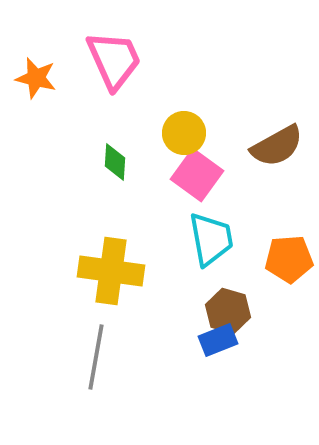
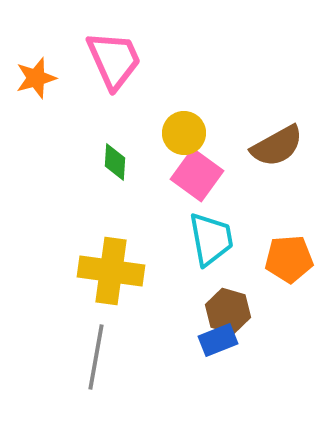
orange star: rotated 30 degrees counterclockwise
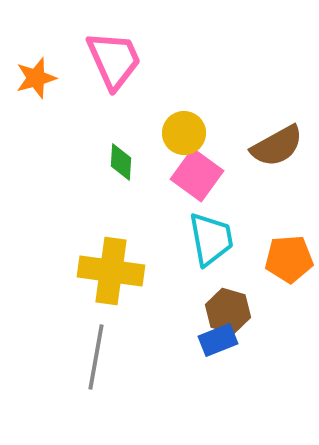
green diamond: moved 6 px right
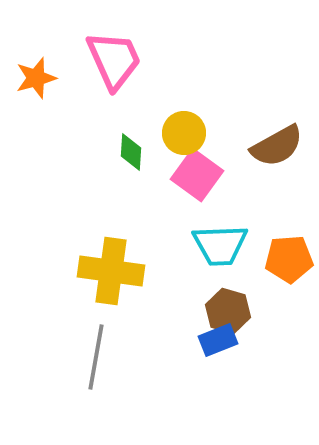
green diamond: moved 10 px right, 10 px up
cyan trapezoid: moved 9 px right, 6 px down; rotated 98 degrees clockwise
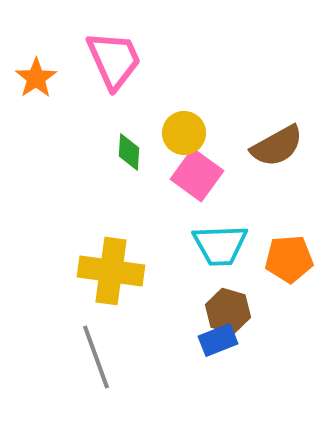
orange star: rotated 18 degrees counterclockwise
green diamond: moved 2 px left
gray line: rotated 30 degrees counterclockwise
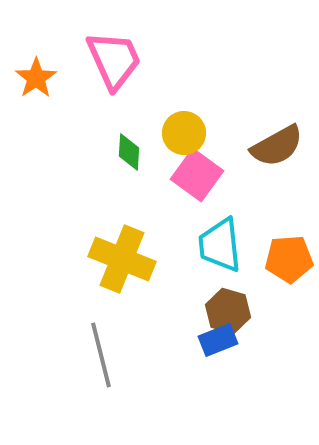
cyan trapezoid: rotated 86 degrees clockwise
yellow cross: moved 11 px right, 12 px up; rotated 14 degrees clockwise
gray line: moved 5 px right, 2 px up; rotated 6 degrees clockwise
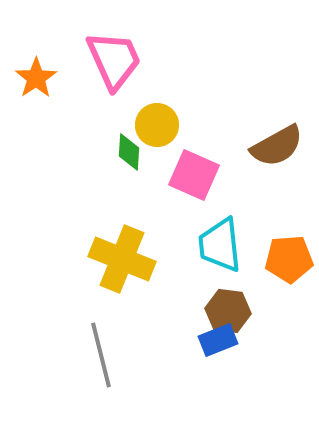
yellow circle: moved 27 px left, 8 px up
pink square: moved 3 px left; rotated 12 degrees counterclockwise
brown hexagon: rotated 9 degrees counterclockwise
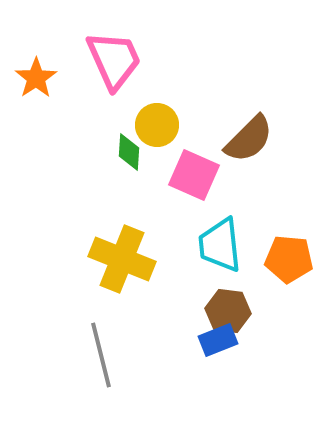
brown semicircle: moved 28 px left, 7 px up; rotated 16 degrees counterclockwise
orange pentagon: rotated 9 degrees clockwise
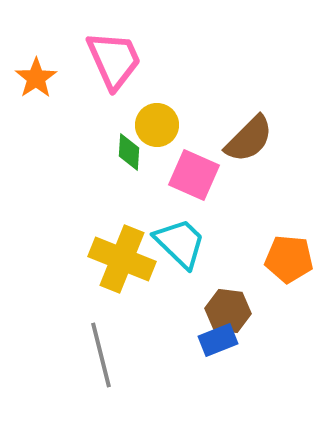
cyan trapezoid: moved 40 px left, 2 px up; rotated 140 degrees clockwise
